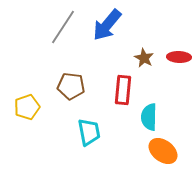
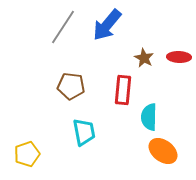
yellow pentagon: moved 47 px down
cyan trapezoid: moved 5 px left
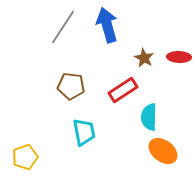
blue arrow: rotated 124 degrees clockwise
red rectangle: rotated 52 degrees clockwise
yellow pentagon: moved 2 px left, 3 px down
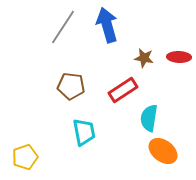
brown star: rotated 18 degrees counterclockwise
cyan semicircle: moved 1 px down; rotated 8 degrees clockwise
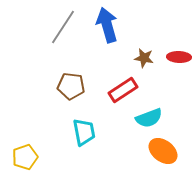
cyan semicircle: rotated 120 degrees counterclockwise
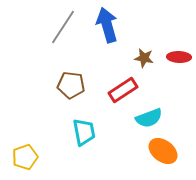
brown pentagon: moved 1 px up
